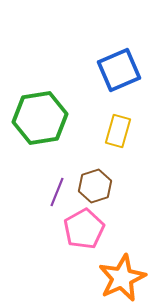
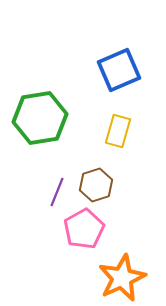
brown hexagon: moved 1 px right, 1 px up
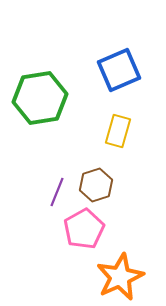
green hexagon: moved 20 px up
orange star: moved 2 px left, 1 px up
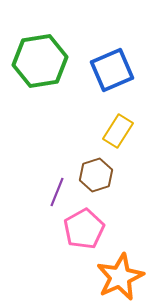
blue square: moved 7 px left
green hexagon: moved 37 px up
yellow rectangle: rotated 16 degrees clockwise
brown hexagon: moved 10 px up
